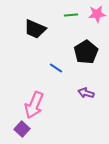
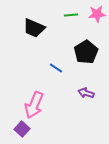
black trapezoid: moved 1 px left, 1 px up
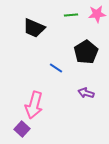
pink arrow: rotated 8 degrees counterclockwise
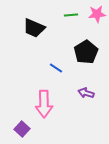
pink arrow: moved 10 px right, 1 px up; rotated 16 degrees counterclockwise
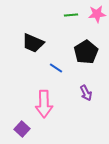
black trapezoid: moved 1 px left, 15 px down
purple arrow: rotated 133 degrees counterclockwise
